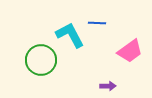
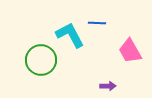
pink trapezoid: rotated 96 degrees clockwise
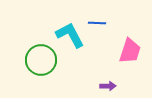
pink trapezoid: rotated 132 degrees counterclockwise
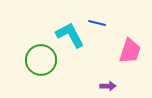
blue line: rotated 12 degrees clockwise
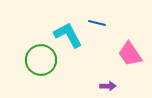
cyan L-shape: moved 2 px left
pink trapezoid: moved 3 px down; rotated 128 degrees clockwise
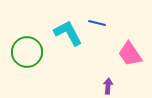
cyan L-shape: moved 2 px up
green circle: moved 14 px left, 8 px up
purple arrow: rotated 84 degrees counterclockwise
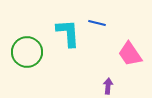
cyan L-shape: rotated 24 degrees clockwise
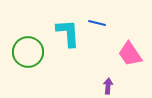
green circle: moved 1 px right
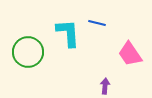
purple arrow: moved 3 px left
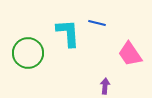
green circle: moved 1 px down
